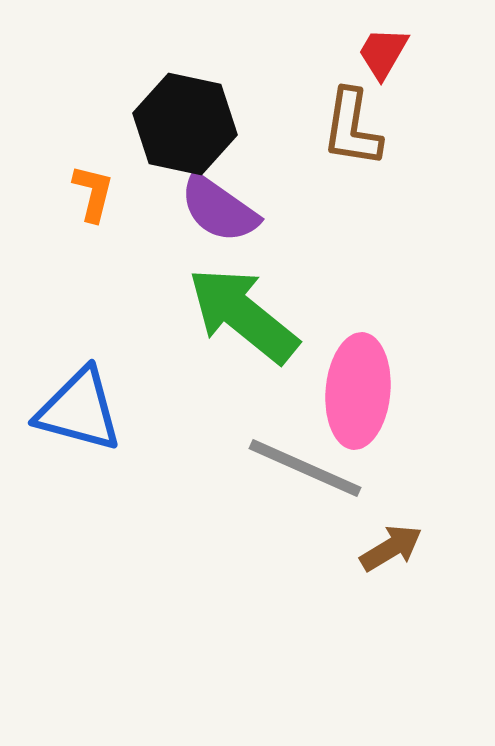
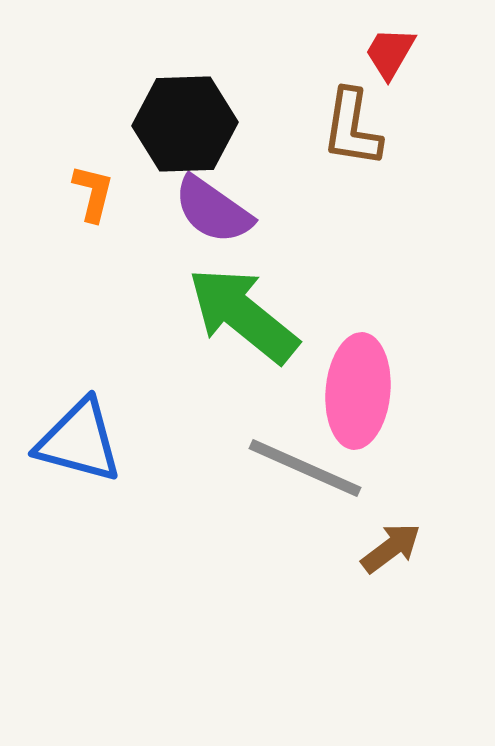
red trapezoid: moved 7 px right
black hexagon: rotated 14 degrees counterclockwise
purple semicircle: moved 6 px left, 1 px down
blue triangle: moved 31 px down
brown arrow: rotated 6 degrees counterclockwise
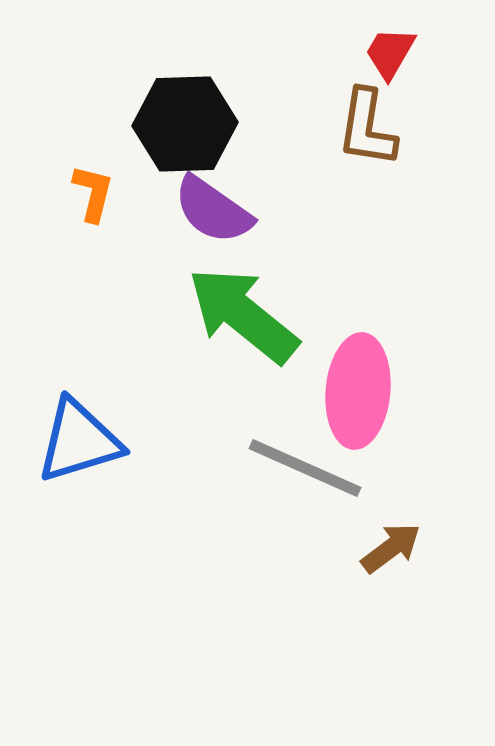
brown L-shape: moved 15 px right
blue triangle: rotated 32 degrees counterclockwise
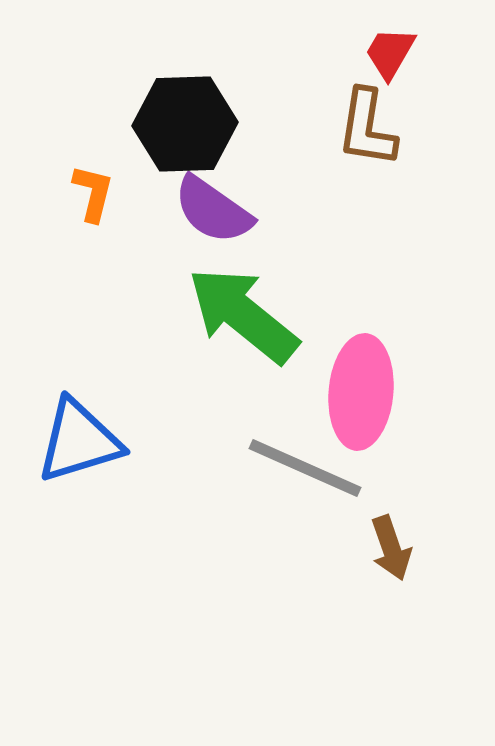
pink ellipse: moved 3 px right, 1 px down
brown arrow: rotated 108 degrees clockwise
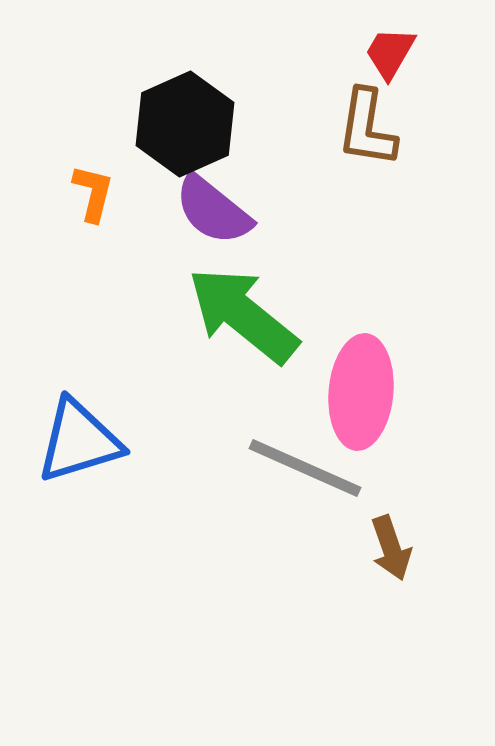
black hexagon: rotated 22 degrees counterclockwise
purple semicircle: rotated 4 degrees clockwise
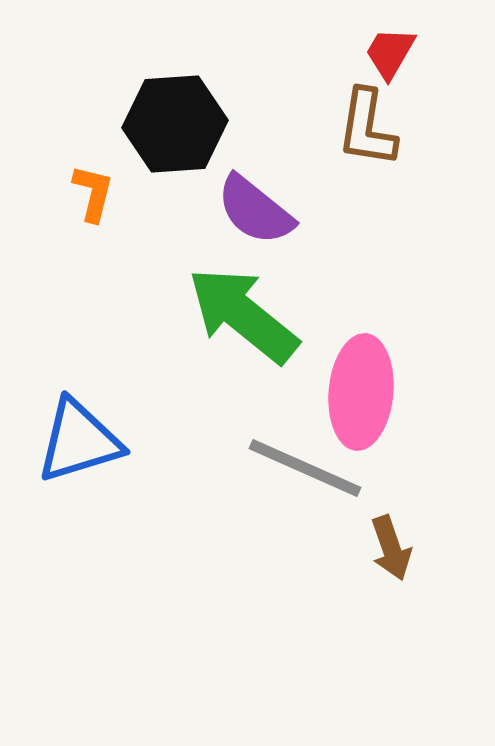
black hexagon: moved 10 px left; rotated 20 degrees clockwise
purple semicircle: moved 42 px right
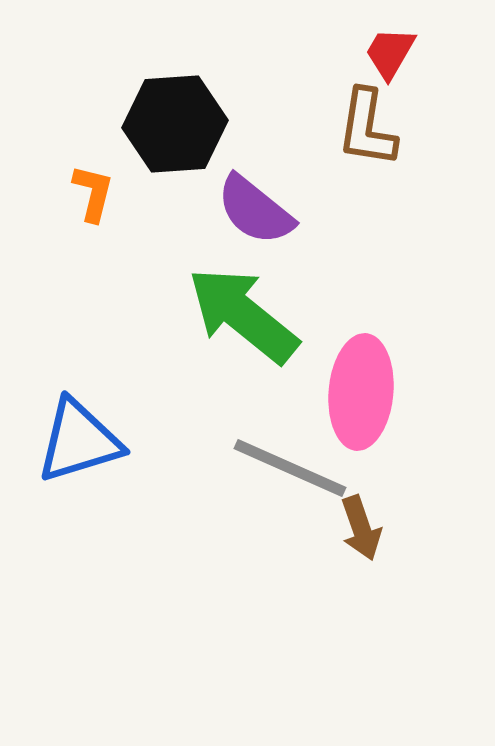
gray line: moved 15 px left
brown arrow: moved 30 px left, 20 px up
